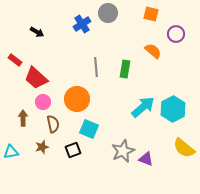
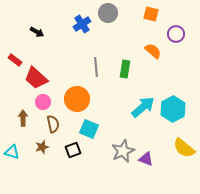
cyan triangle: moved 1 px right; rotated 28 degrees clockwise
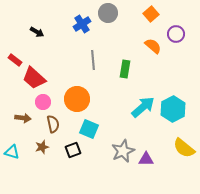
orange square: rotated 35 degrees clockwise
orange semicircle: moved 5 px up
gray line: moved 3 px left, 7 px up
red trapezoid: moved 2 px left
brown arrow: rotated 98 degrees clockwise
purple triangle: rotated 21 degrees counterclockwise
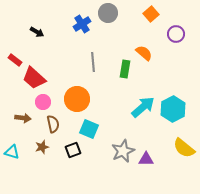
orange semicircle: moved 9 px left, 7 px down
gray line: moved 2 px down
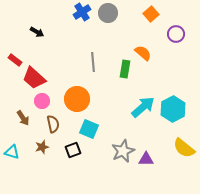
blue cross: moved 12 px up
orange semicircle: moved 1 px left
pink circle: moved 1 px left, 1 px up
brown arrow: rotated 49 degrees clockwise
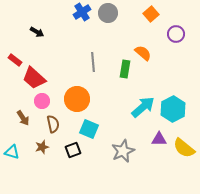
purple triangle: moved 13 px right, 20 px up
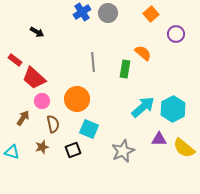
brown arrow: rotated 112 degrees counterclockwise
